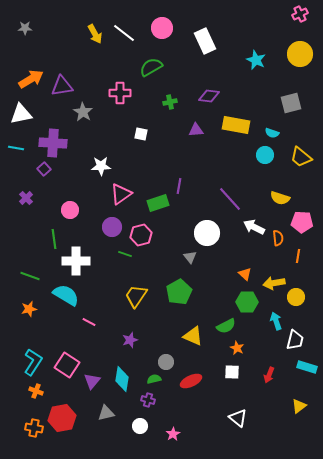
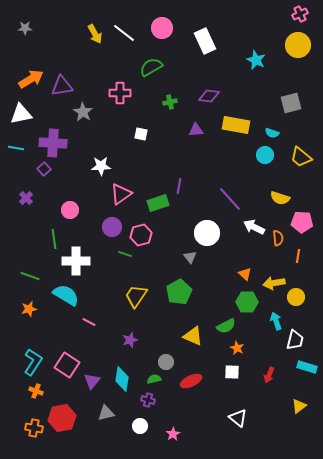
yellow circle at (300, 54): moved 2 px left, 9 px up
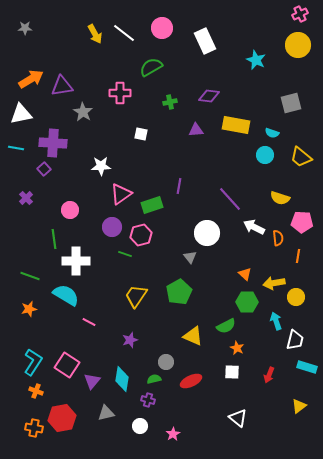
green rectangle at (158, 203): moved 6 px left, 2 px down
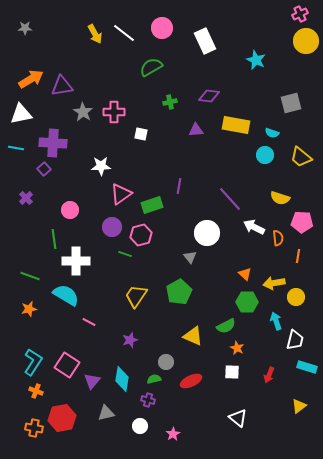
yellow circle at (298, 45): moved 8 px right, 4 px up
pink cross at (120, 93): moved 6 px left, 19 px down
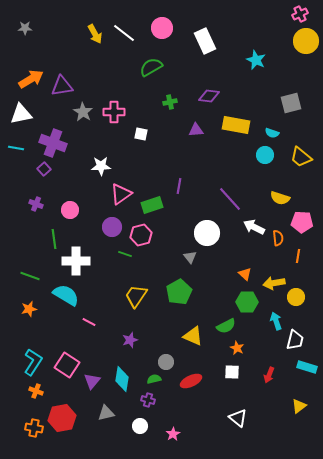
purple cross at (53, 143): rotated 16 degrees clockwise
purple cross at (26, 198): moved 10 px right, 6 px down; rotated 24 degrees counterclockwise
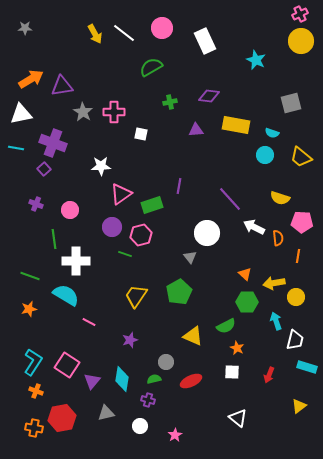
yellow circle at (306, 41): moved 5 px left
pink star at (173, 434): moved 2 px right, 1 px down
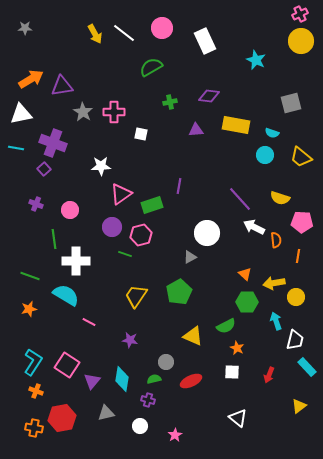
purple line at (230, 199): moved 10 px right
orange semicircle at (278, 238): moved 2 px left, 2 px down
gray triangle at (190, 257): rotated 40 degrees clockwise
purple star at (130, 340): rotated 28 degrees clockwise
cyan rectangle at (307, 367): rotated 30 degrees clockwise
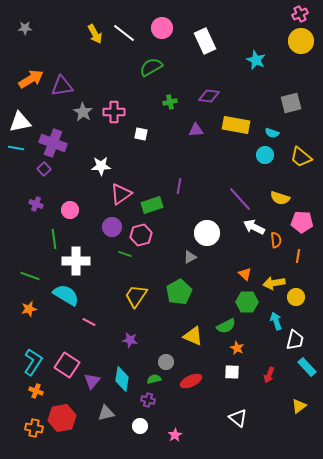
white triangle at (21, 114): moved 1 px left, 8 px down
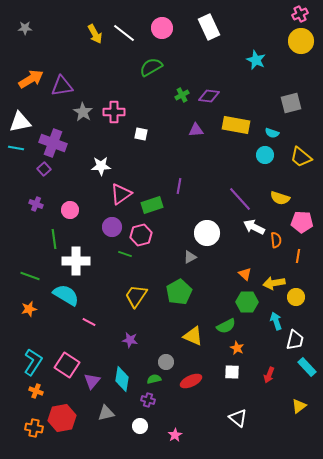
white rectangle at (205, 41): moved 4 px right, 14 px up
green cross at (170, 102): moved 12 px right, 7 px up; rotated 16 degrees counterclockwise
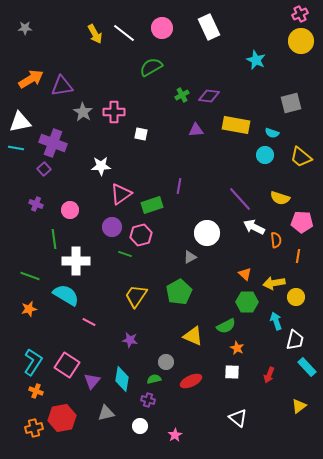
orange cross at (34, 428): rotated 24 degrees counterclockwise
